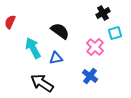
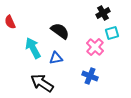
red semicircle: rotated 48 degrees counterclockwise
cyan square: moved 3 px left
blue cross: rotated 14 degrees counterclockwise
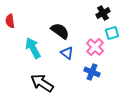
red semicircle: moved 1 px up; rotated 16 degrees clockwise
blue triangle: moved 11 px right, 5 px up; rotated 48 degrees clockwise
blue cross: moved 2 px right, 4 px up
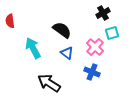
black semicircle: moved 2 px right, 1 px up
black arrow: moved 7 px right
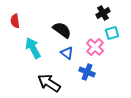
red semicircle: moved 5 px right
blue cross: moved 5 px left
